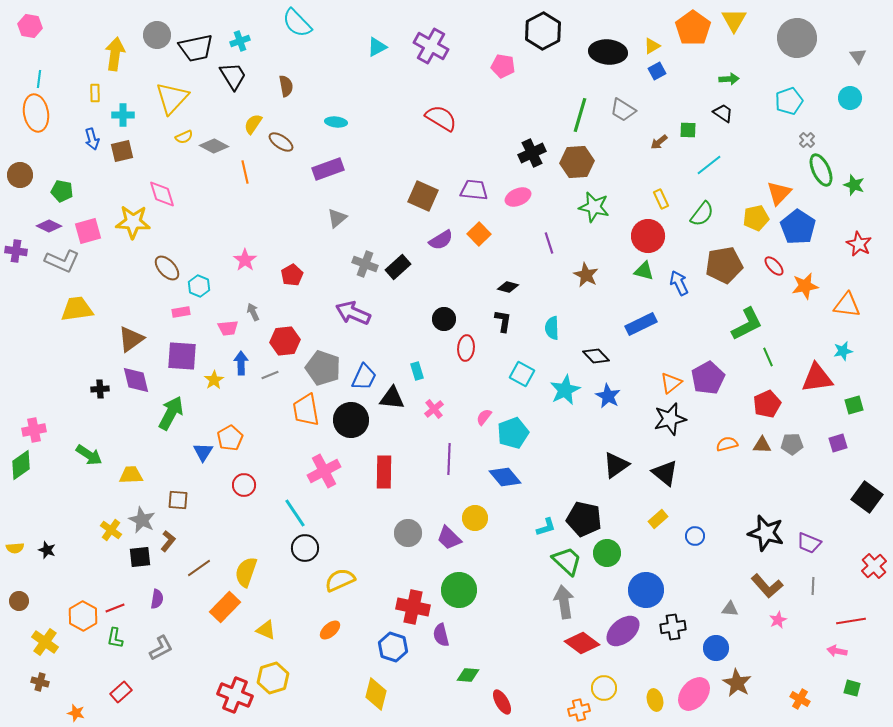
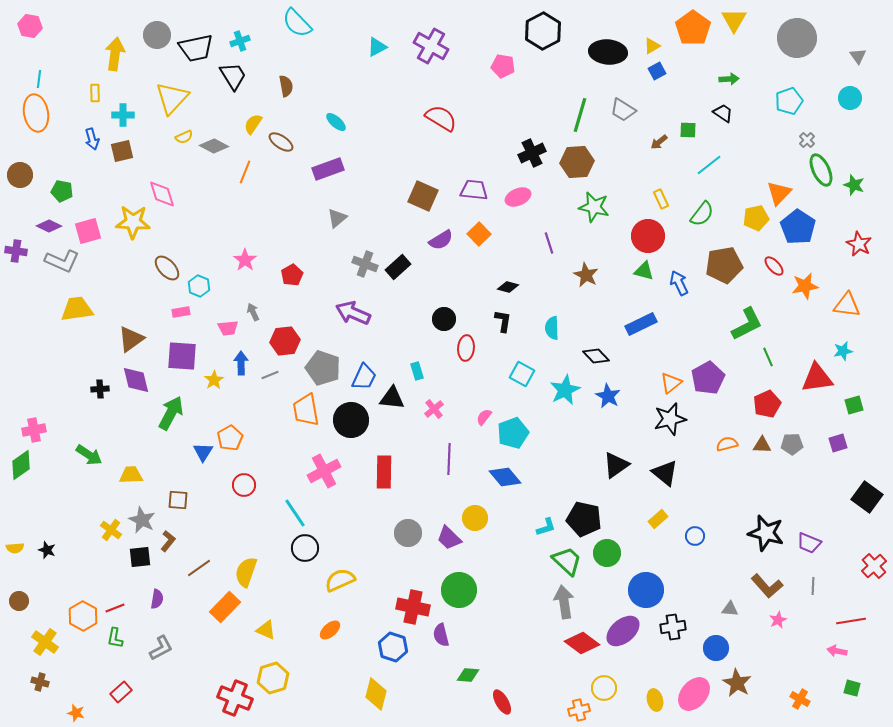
cyan ellipse at (336, 122): rotated 35 degrees clockwise
orange line at (245, 172): rotated 35 degrees clockwise
red cross at (235, 695): moved 3 px down
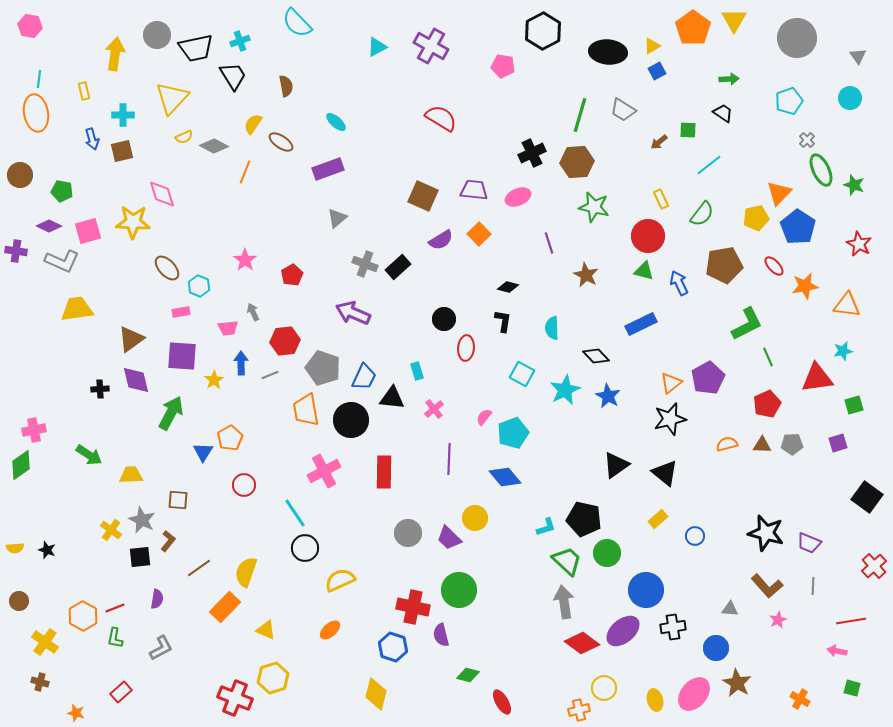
yellow rectangle at (95, 93): moved 11 px left, 2 px up; rotated 12 degrees counterclockwise
green diamond at (468, 675): rotated 10 degrees clockwise
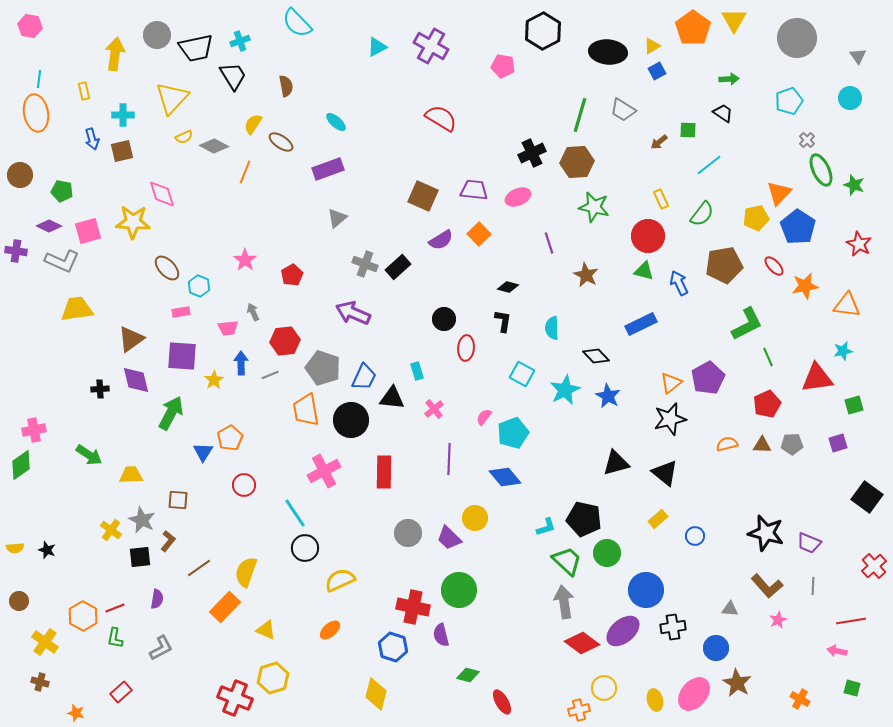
black triangle at (616, 465): moved 2 px up; rotated 20 degrees clockwise
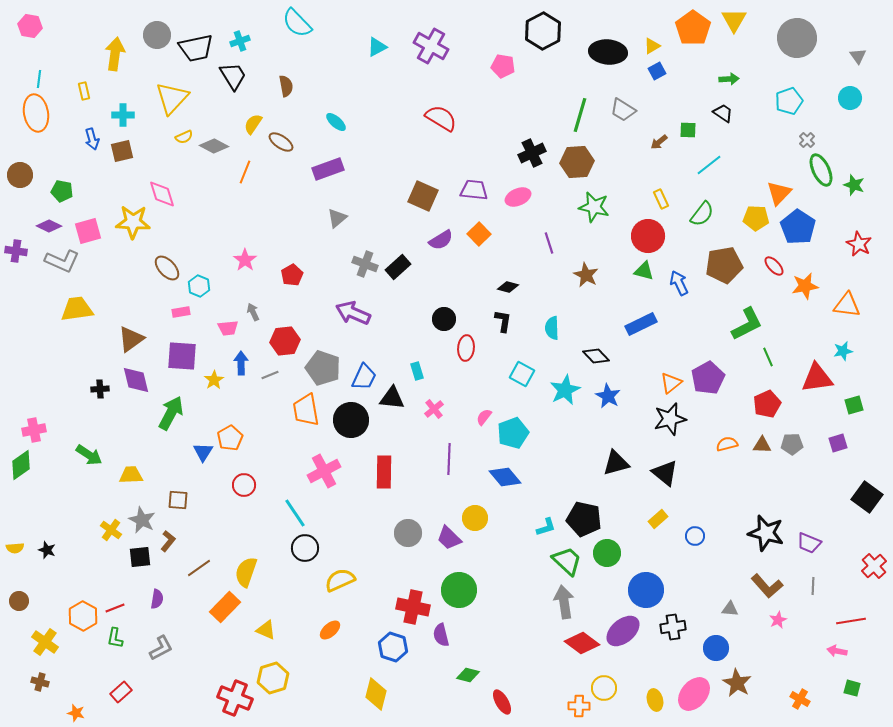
yellow pentagon at (756, 218): rotated 15 degrees clockwise
orange cross at (579, 710): moved 4 px up; rotated 15 degrees clockwise
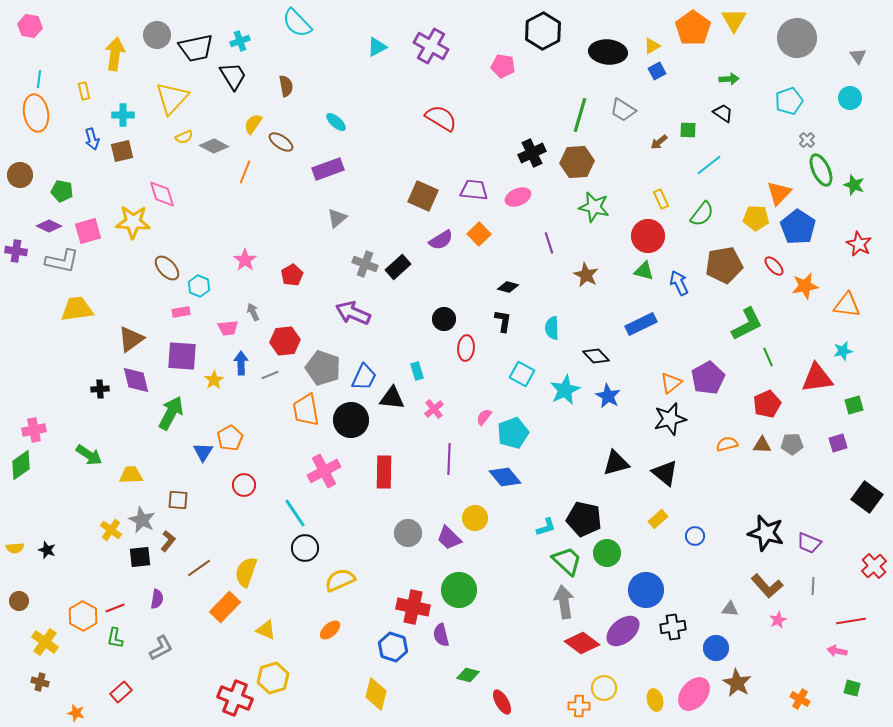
gray L-shape at (62, 261): rotated 12 degrees counterclockwise
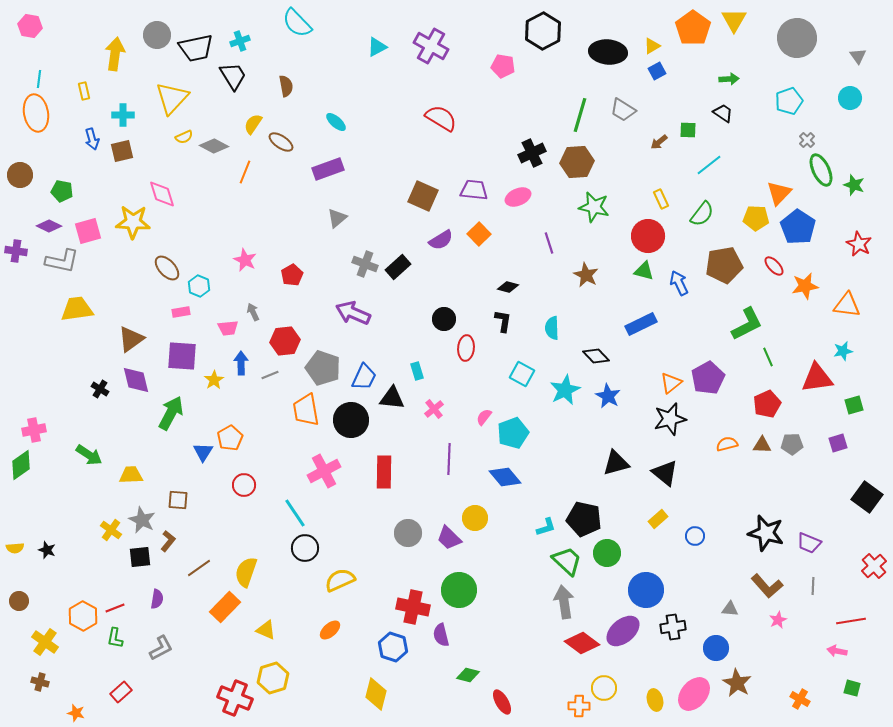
pink star at (245, 260): rotated 10 degrees counterclockwise
black cross at (100, 389): rotated 36 degrees clockwise
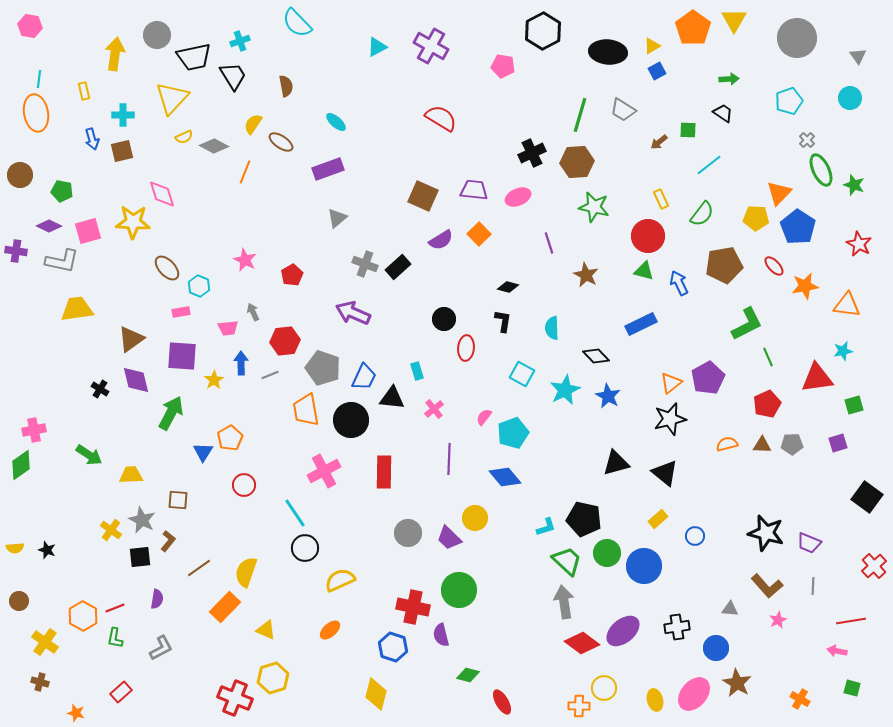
black trapezoid at (196, 48): moved 2 px left, 9 px down
blue circle at (646, 590): moved 2 px left, 24 px up
black cross at (673, 627): moved 4 px right
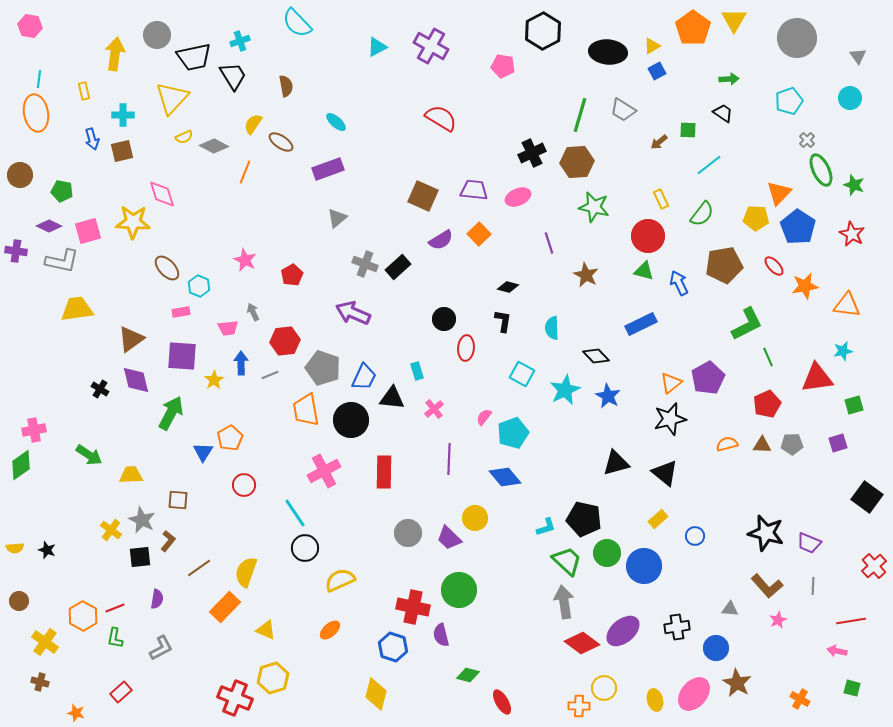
red star at (859, 244): moved 7 px left, 10 px up
